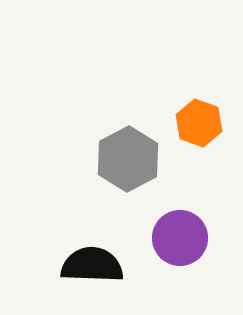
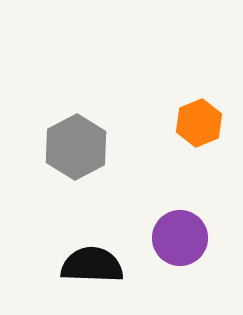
orange hexagon: rotated 18 degrees clockwise
gray hexagon: moved 52 px left, 12 px up
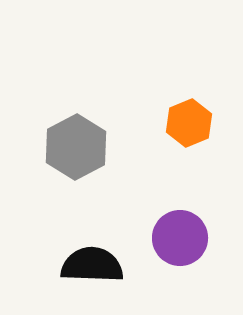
orange hexagon: moved 10 px left
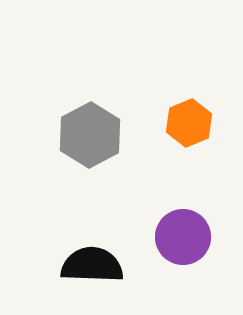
gray hexagon: moved 14 px right, 12 px up
purple circle: moved 3 px right, 1 px up
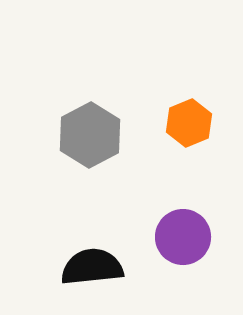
black semicircle: moved 2 px down; rotated 8 degrees counterclockwise
